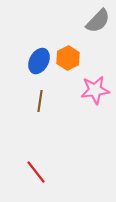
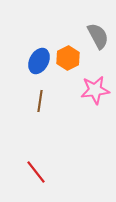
gray semicircle: moved 15 px down; rotated 72 degrees counterclockwise
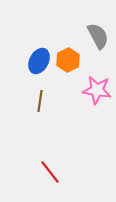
orange hexagon: moved 2 px down
pink star: moved 2 px right; rotated 16 degrees clockwise
red line: moved 14 px right
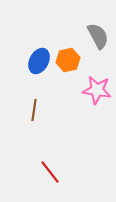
orange hexagon: rotated 15 degrees clockwise
brown line: moved 6 px left, 9 px down
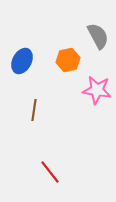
blue ellipse: moved 17 px left
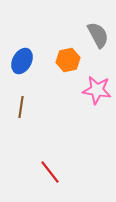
gray semicircle: moved 1 px up
brown line: moved 13 px left, 3 px up
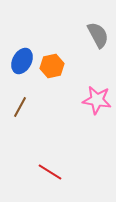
orange hexagon: moved 16 px left, 6 px down
pink star: moved 10 px down
brown line: moved 1 px left; rotated 20 degrees clockwise
red line: rotated 20 degrees counterclockwise
